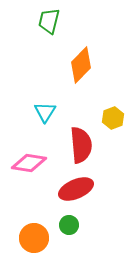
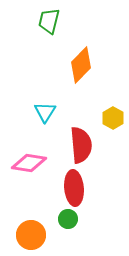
yellow hexagon: rotated 10 degrees counterclockwise
red ellipse: moved 2 px left, 1 px up; rotated 72 degrees counterclockwise
green circle: moved 1 px left, 6 px up
orange circle: moved 3 px left, 3 px up
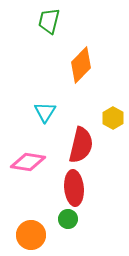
red semicircle: rotated 18 degrees clockwise
pink diamond: moved 1 px left, 1 px up
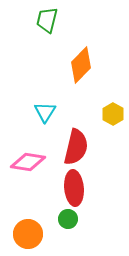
green trapezoid: moved 2 px left, 1 px up
yellow hexagon: moved 4 px up
red semicircle: moved 5 px left, 2 px down
orange circle: moved 3 px left, 1 px up
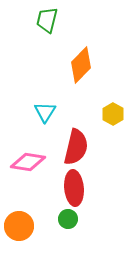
orange circle: moved 9 px left, 8 px up
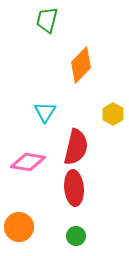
green circle: moved 8 px right, 17 px down
orange circle: moved 1 px down
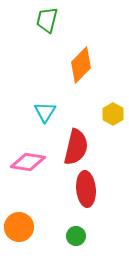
red ellipse: moved 12 px right, 1 px down
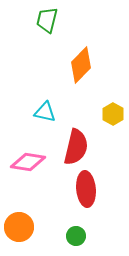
cyan triangle: rotated 50 degrees counterclockwise
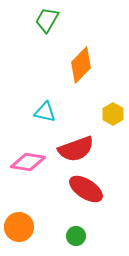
green trapezoid: rotated 16 degrees clockwise
red semicircle: moved 2 px down; rotated 57 degrees clockwise
red ellipse: rotated 52 degrees counterclockwise
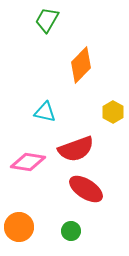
yellow hexagon: moved 2 px up
green circle: moved 5 px left, 5 px up
